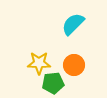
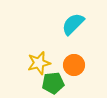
yellow star: rotated 15 degrees counterclockwise
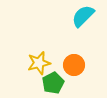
cyan semicircle: moved 10 px right, 8 px up
green pentagon: rotated 20 degrees counterclockwise
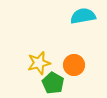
cyan semicircle: rotated 35 degrees clockwise
green pentagon: rotated 15 degrees counterclockwise
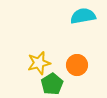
orange circle: moved 3 px right
green pentagon: moved 1 px left, 1 px down; rotated 10 degrees clockwise
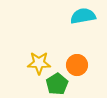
yellow star: rotated 15 degrees clockwise
green pentagon: moved 5 px right
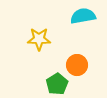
yellow star: moved 24 px up
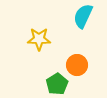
cyan semicircle: rotated 55 degrees counterclockwise
